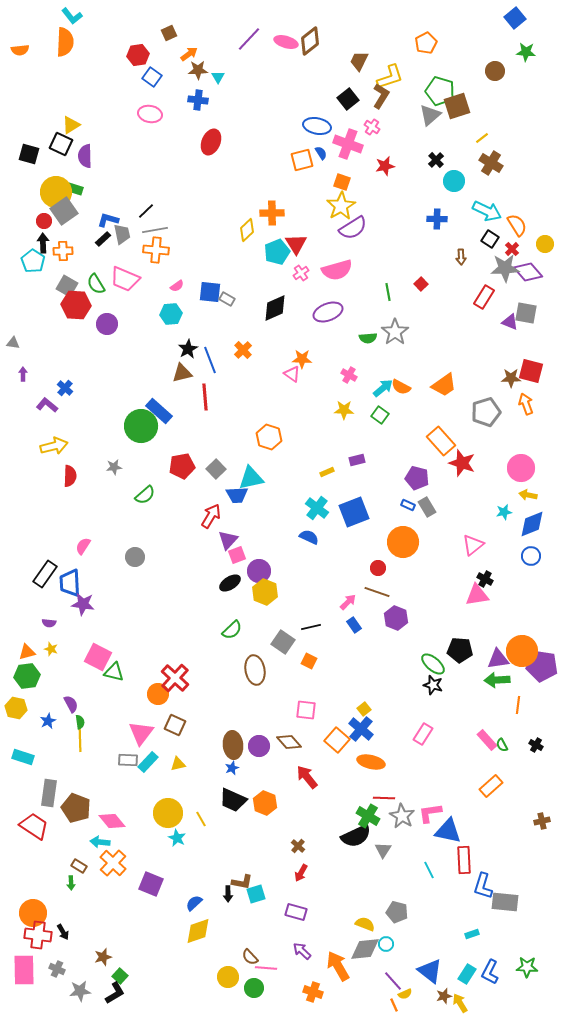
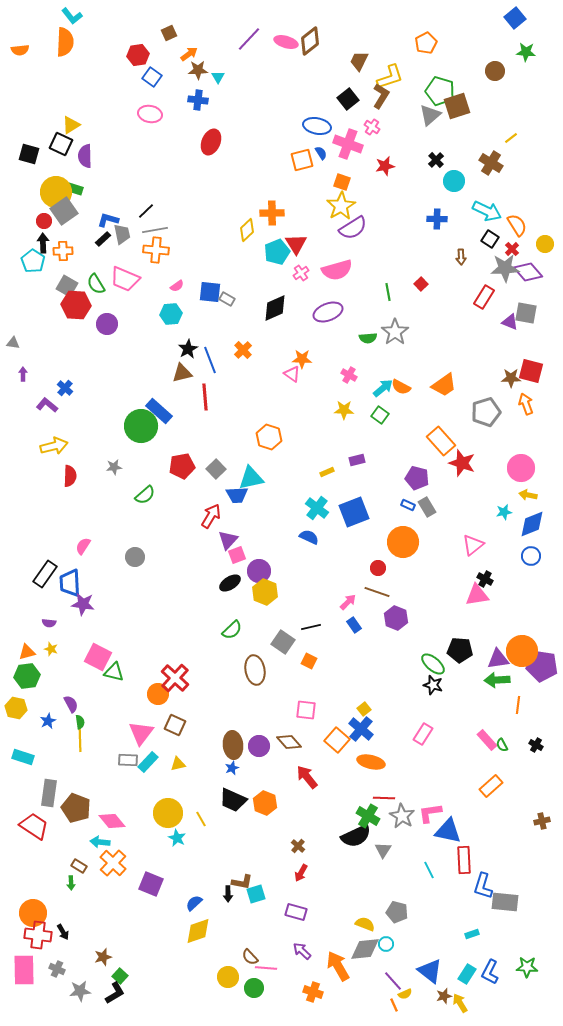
yellow line at (482, 138): moved 29 px right
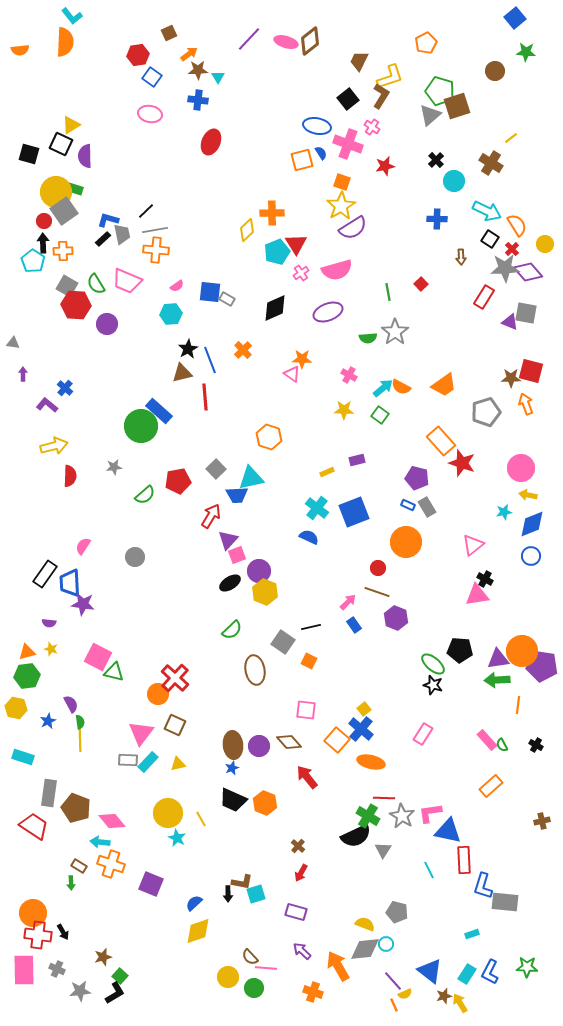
pink trapezoid at (125, 279): moved 2 px right, 2 px down
red pentagon at (182, 466): moved 4 px left, 15 px down
orange circle at (403, 542): moved 3 px right
orange cross at (113, 863): moved 2 px left, 1 px down; rotated 24 degrees counterclockwise
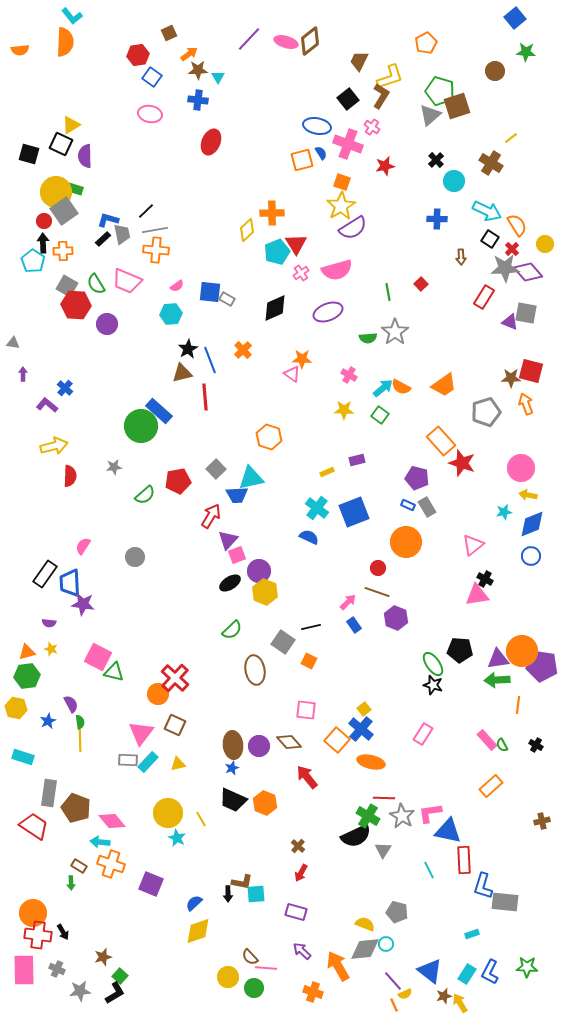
green ellipse at (433, 664): rotated 15 degrees clockwise
cyan square at (256, 894): rotated 12 degrees clockwise
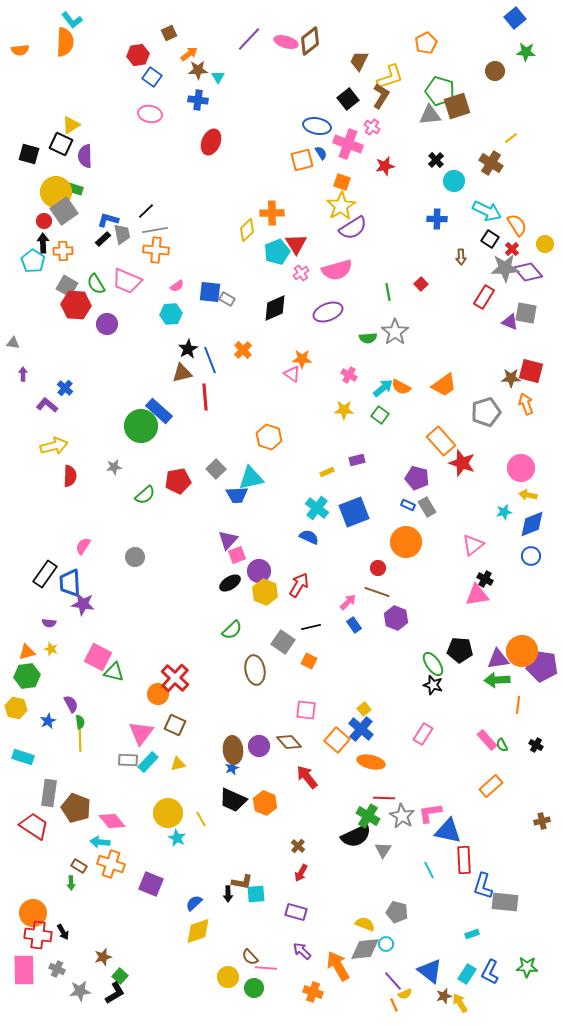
cyan L-shape at (72, 16): moved 4 px down
gray triangle at (430, 115): rotated 35 degrees clockwise
red arrow at (211, 516): moved 88 px right, 69 px down
brown ellipse at (233, 745): moved 5 px down
